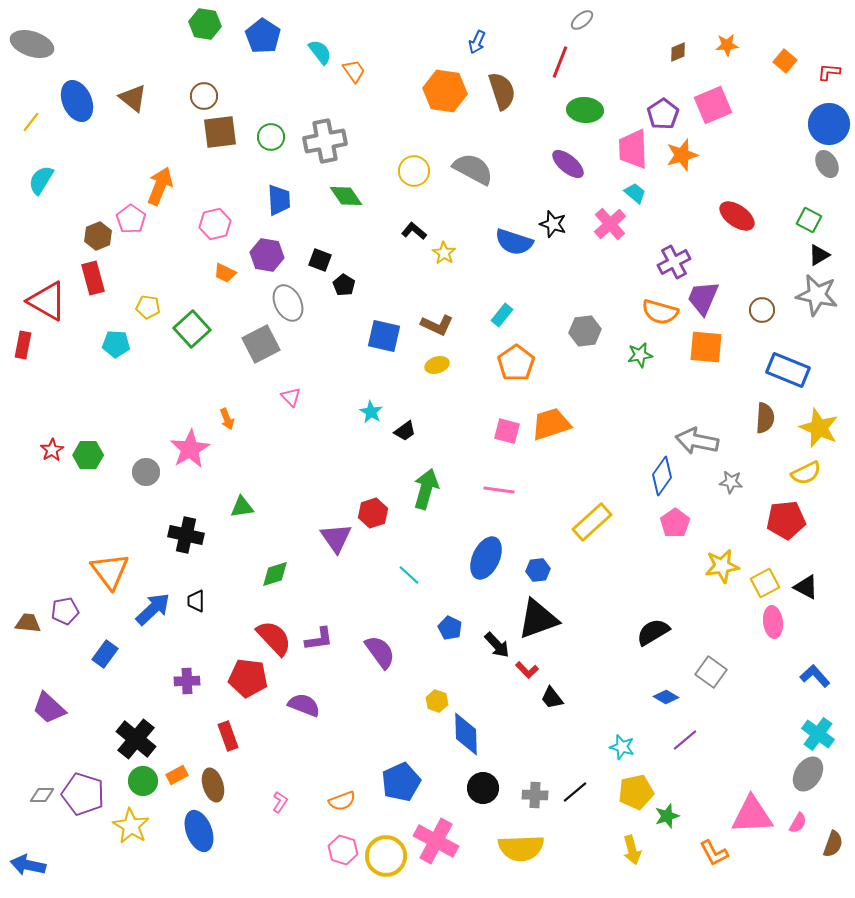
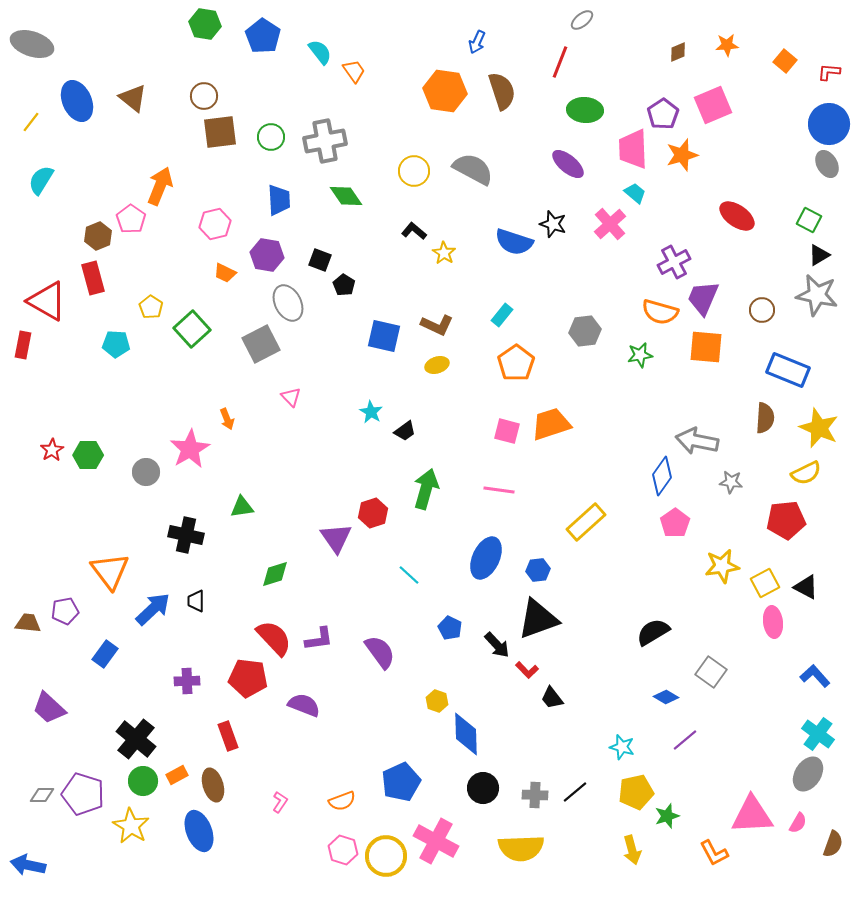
yellow pentagon at (148, 307): moved 3 px right; rotated 25 degrees clockwise
yellow rectangle at (592, 522): moved 6 px left
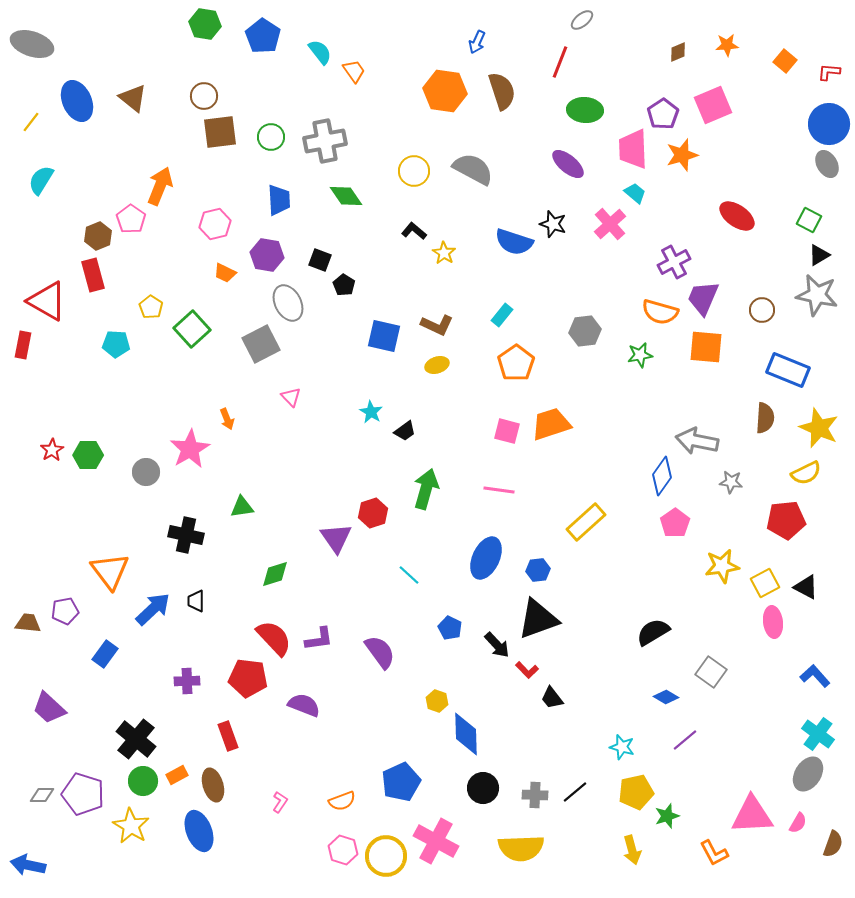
red rectangle at (93, 278): moved 3 px up
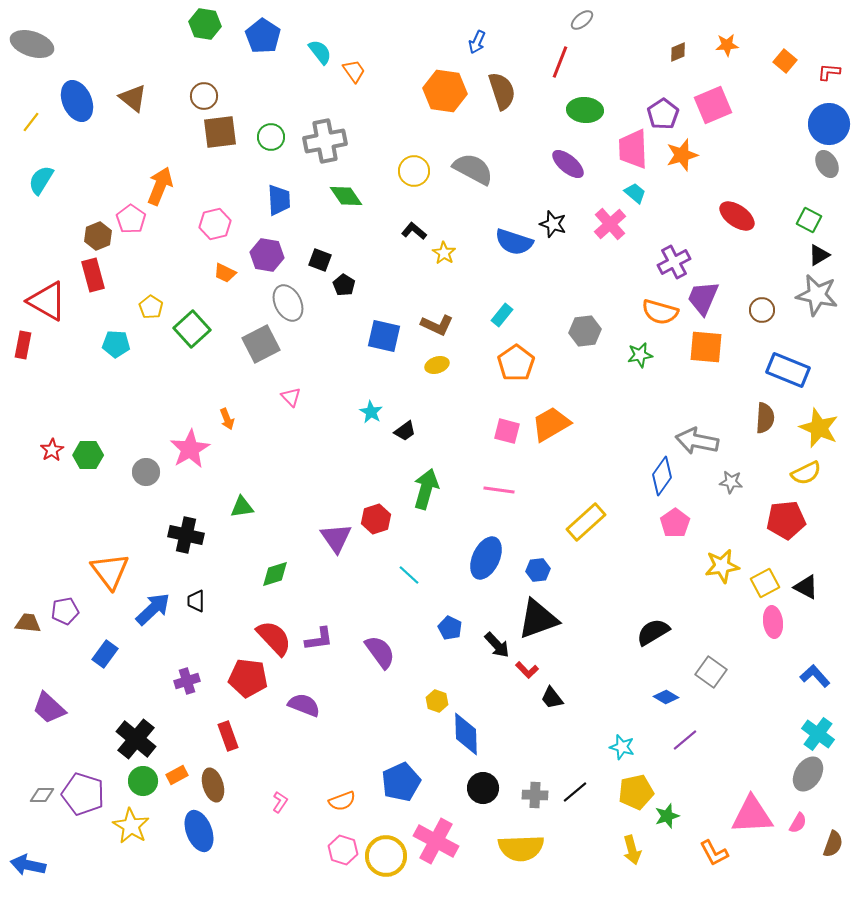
orange trapezoid at (551, 424): rotated 12 degrees counterclockwise
red hexagon at (373, 513): moved 3 px right, 6 px down
purple cross at (187, 681): rotated 15 degrees counterclockwise
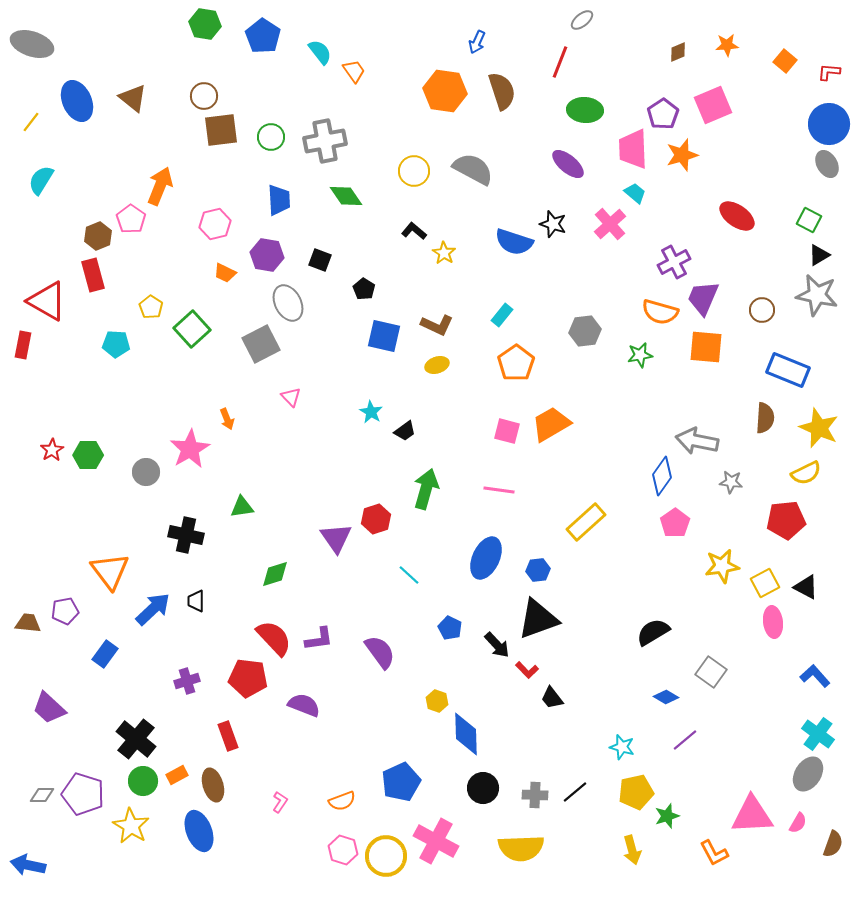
brown square at (220, 132): moved 1 px right, 2 px up
black pentagon at (344, 285): moved 20 px right, 4 px down
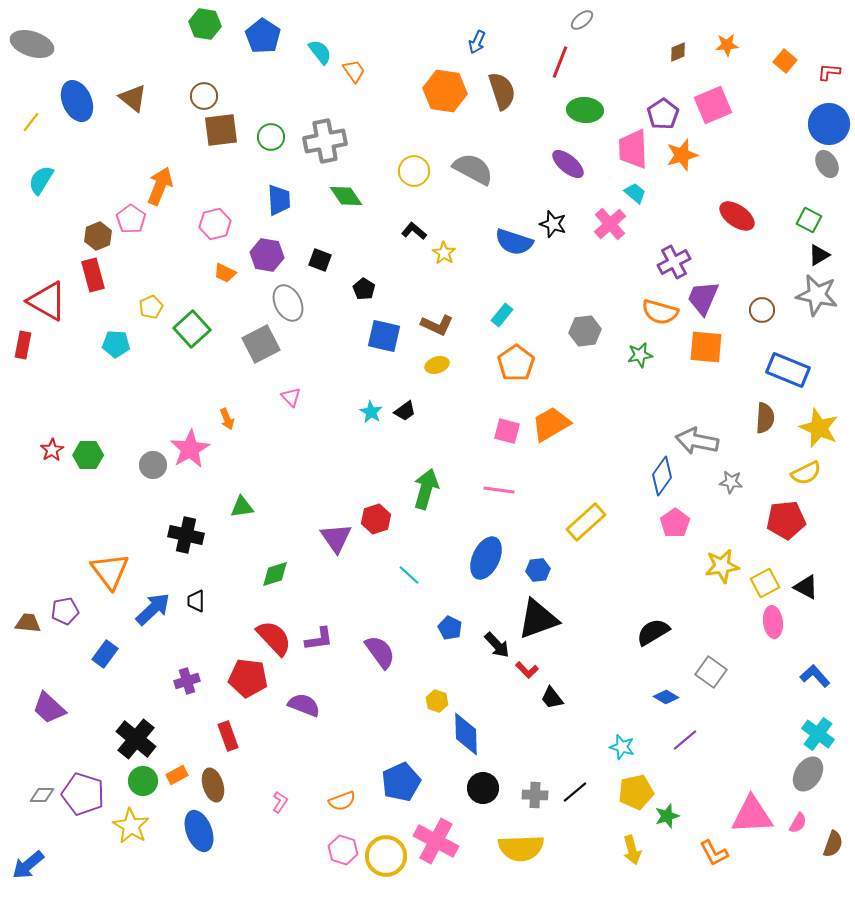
yellow pentagon at (151, 307): rotated 15 degrees clockwise
black trapezoid at (405, 431): moved 20 px up
gray circle at (146, 472): moved 7 px right, 7 px up
blue arrow at (28, 865): rotated 52 degrees counterclockwise
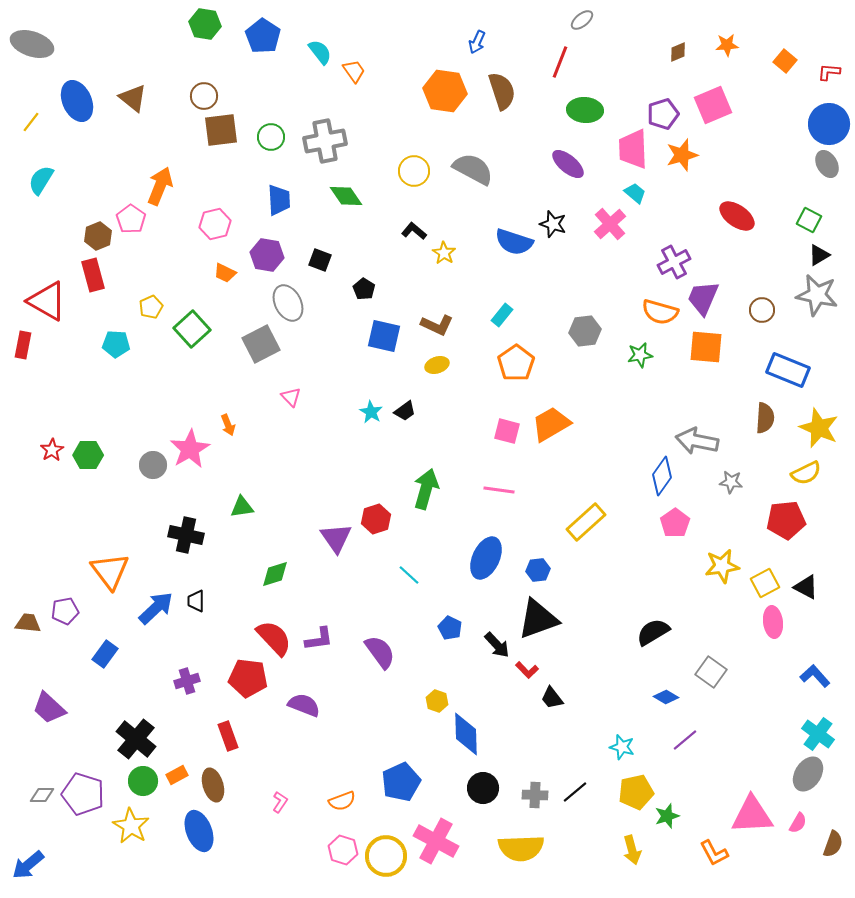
purple pentagon at (663, 114): rotated 16 degrees clockwise
orange arrow at (227, 419): moved 1 px right, 6 px down
blue arrow at (153, 609): moved 3 px right, 1 px up
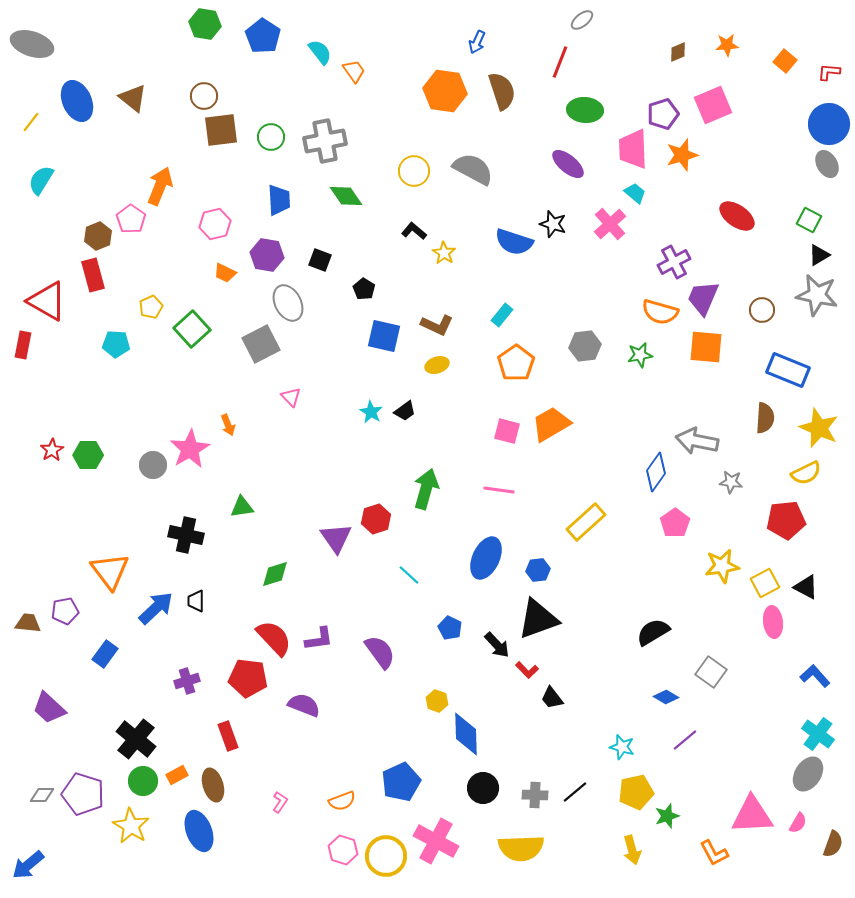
gray hexagon at (585, 331): moved 15 px down
blue diamond at (662, 476): moved 6 px left, 4 px up
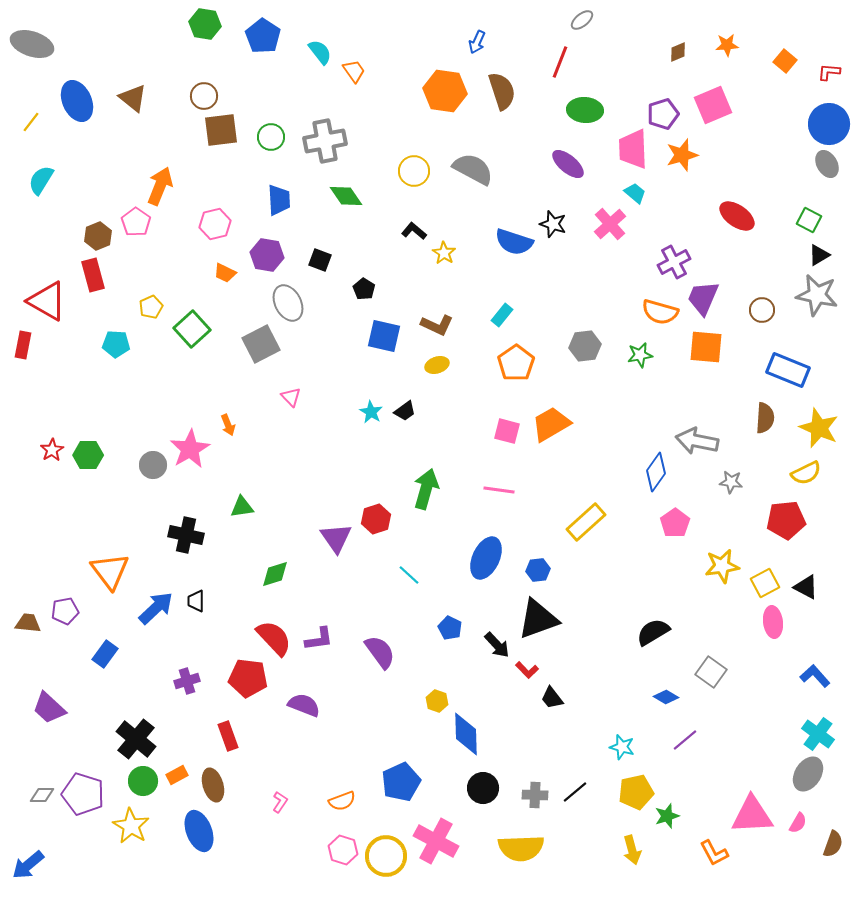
pink pentagon at (131, 219): moved 5 px right, 3 px down
